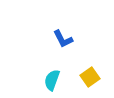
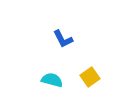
cyan semicircle: rotated 85 degrees clockwise
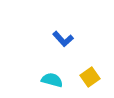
blue L-shape: rotated 15 degrees counterclockwise
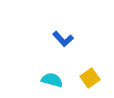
yellow square: moved 1 px down
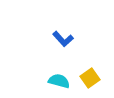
cyan semicircle: moved 7 px right, 1 px down
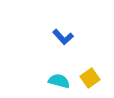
blue L-shape: moved 2 px up
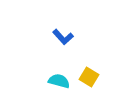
yellow square: moved 1 px left, 1 px up; rotated 24 degrees counterclockwise
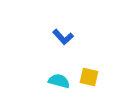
yellow square: rotated 18 degrees counterclockwise
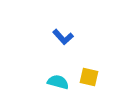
cyan semicircle: moved 1 px left, 1 px down
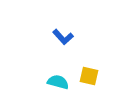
yellow square: moved 1 px up
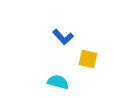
yellow square: moved 1 px left, 17 px up
